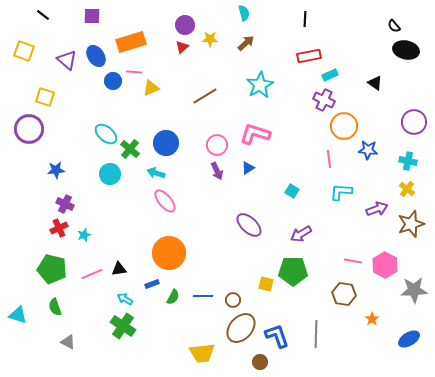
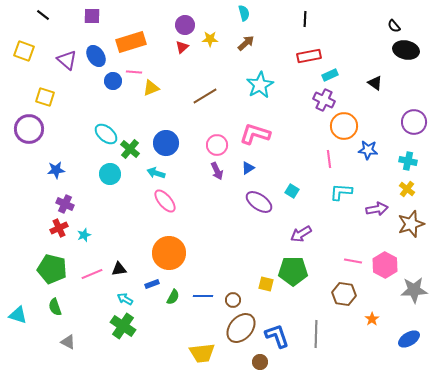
purple arrow at (377, 209): rotated 10 degrees clockwise
purple ellipse at (249, 225): moved 10 px right, 23 px up; rotated 8 degrees counterclockwise
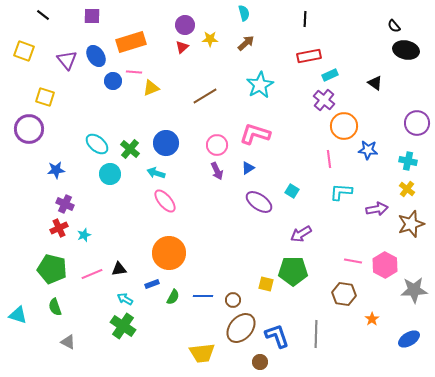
purple triangle at (67, 60): rotated 10 degrees clockwise
purple cross at (324, 100): rotated 15 degrees clockwise
purple circle at (414, 122): moved 3 px right, 1 px down
cyan ellipse at (106, 134): moved 9 px left, 10 px down
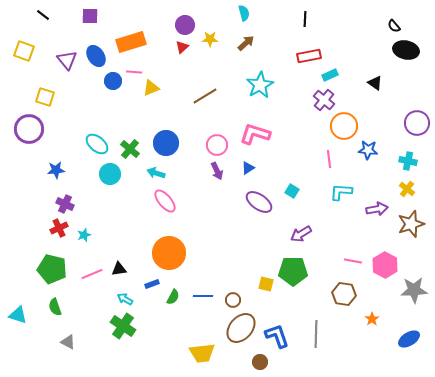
purple square at (92, 16): moved 2 px left
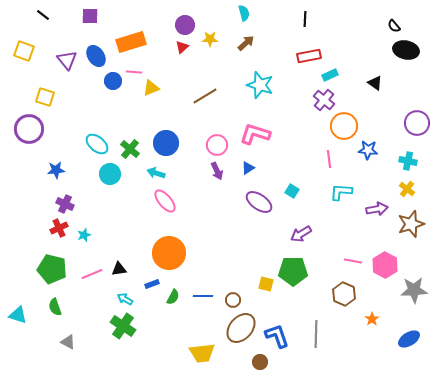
cyan star at (260, 85): rotated 24 degrees counterclockwise
brown hexagon at (344, 294): rotated 15 degrees clockwise
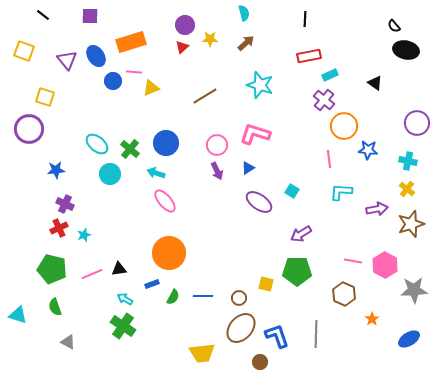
green pentagon at (293, 271): moved 4 px right
brown circle at (233, 300): moved 6 px right, 2 px up
